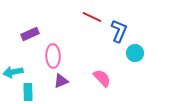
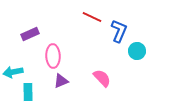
cyan circle: moved 2 px right, 2 px up
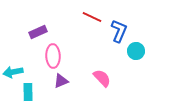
purple rectangle: moved 8 px right, 2 px up
cyan circle: moved 1 px left
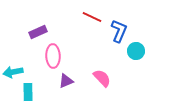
purple triangle: moved 5 px right
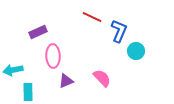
cyan arrow: moved 2 px up
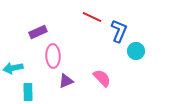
cyan arrow: moved 2 px up
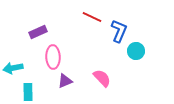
pink ellipse: moved 1 px down
purple triangle: moved 1 px left
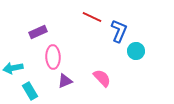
cyan rectangle: moved 2 px right, 1 px up; rotated 30 degrees counterclockwise
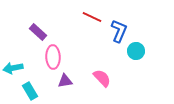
purple rectangle: rotated 66 degrees clockwise
purple triangle: rotated 14 degrees clockwise
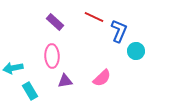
red line: moved 2 px right
purple rectangle: moved 17 px right, 10 px up
pink ellipse: moved 1 px left, 1 px up
pink semicircle: rotated 90 degrees clockwise
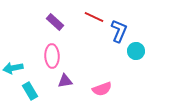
pink semicircle: moved 11 px down; rotated 24 degrees clockwise
